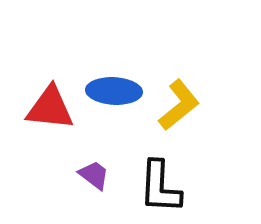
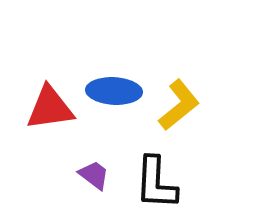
red triangle: rotated 14 degrees counterclockwise
black L-shape: moved 4 px left, 4 px up
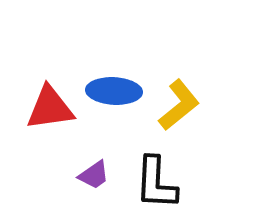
purple trapezoid: rotated 108 degrees clockwise
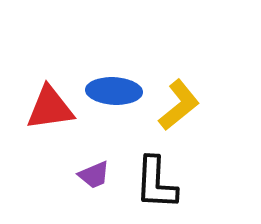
purple trapezoid: rotated 12 degrees clockwise
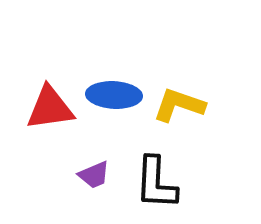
blue ellipse: moved 4 px down
yellow L-shape: rotated 122 degrees counterclockwise
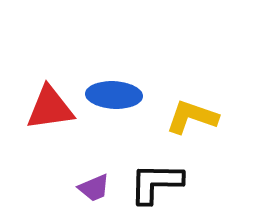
yellow L-shape: moved 13 px right, 12 px down
purple trapezoid: moved 13 px down
black L-shape: rotated 88 degrees clockwise
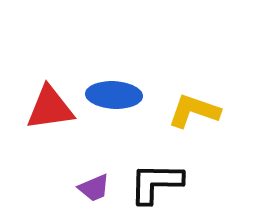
yellow L-shape: moved 2 px right, 6 px up
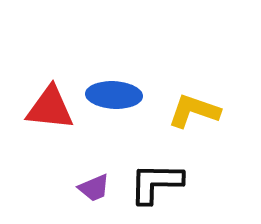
red triangle: rotated 14 degrees clockwise
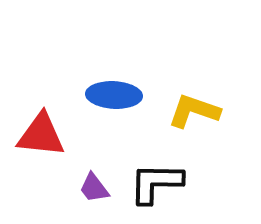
red triangle: moved 9 px left, 27 px down
purple trapezoid: rotated 76 degrees clockwise
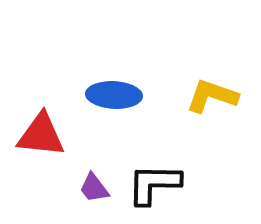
yellow L-shape: moved 18 px right, 15 px up
black L-shape: moved 2 px left, 1 px down
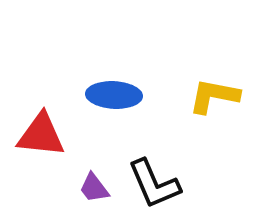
yellow L-shape: moved 2 px right; rotated 8 degrees counterclockwise
black L-shape: rotated 114 degrees counterclockwise
